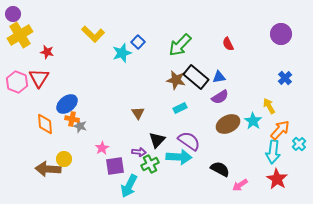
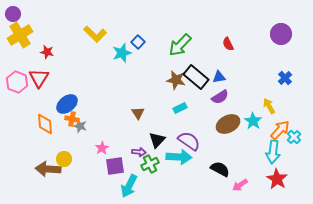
yellow L-shape at (93, 34): moved 2 px right
cyan cross at (299, 144): moved 5 px left, 7 px up
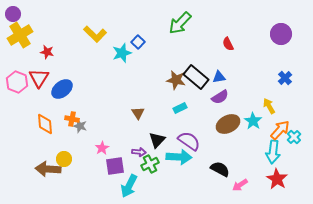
green arrow at (180, 45): moved 22 px up
blue ellipse at (67, 104): moved 5 px left, 15 px up
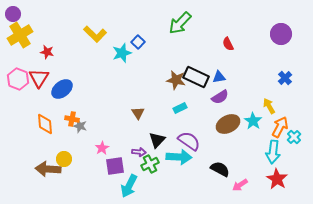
black rectangle at (196, 77): rotated 15 degrees counterclockwise
pink hexagon at (17, 82): moved 1 px right, 3 px up
orange arrow at (280, 130): moved 3 px up; rotated 15 degrees counterclockwise
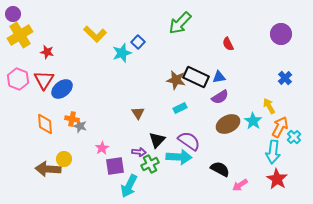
red triangle at (39, 78): moved 5 px right, 2 px down
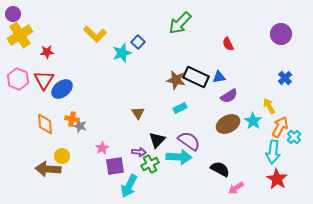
red star at (47, 52): rotated 16 degrees counterclockwise
purple semicircle at (220, 97): moved 9 px right, 1 px up
yellow circle at (64, 159): moved 2 px left, 3 px up
pink arrow at (240, 185): moved 4 px left, 3 px down
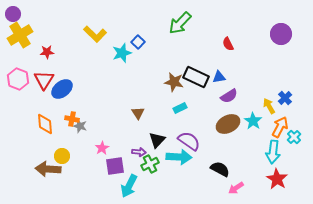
blue cross at (285, 78): moved 20 px down
brown star at (176, 80): moved 2 px left, 2 px down
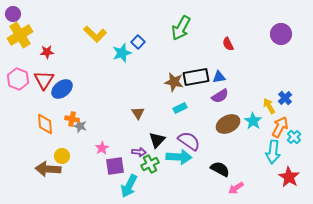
green arrow at (180, 23): moved 1 px right, 5 px down; rotated 15 degrees counterclockwise
black rectangle at (196, 77): rotated 35 degrees counterclockwise
purple semicircle at (229, 96): moved 9 px left
red star at (277, 179): moved 12 px right, 2 px up
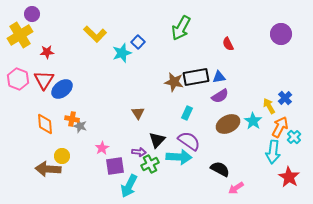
purple circle at (13, 14): moved 19 px right
cyan rectangle at (180, 108): moved 7 px right, 5 px down; rotated 40 degrees counterclockwise
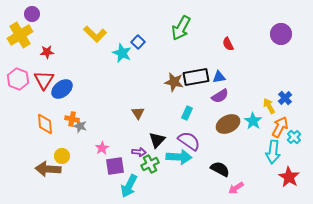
cyan star at (122, 53): rotated 30 degrees counterclockwise
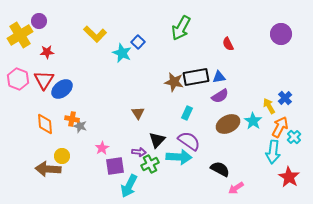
purple circle at (32, 14): moved 7 px right, 7 px down
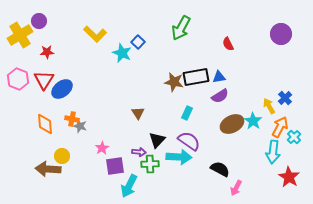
brown ellipse at (228, 124): moved 4 px right
green cross at (150, 164): rotated 24 degrees clockwise
pink arrow at (236, 188): rotated 28 degrees counterclockwise
